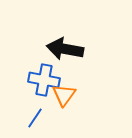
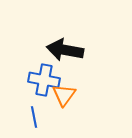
black arrow: moved 1 px down
blue line: moved 1 px left, 1 px up; rotated 45 degrees counterclockwise
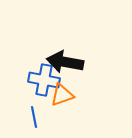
black arrow: moved 12 px down
orange triangle: moved 2 px left; rotated 35 degrees clockwise
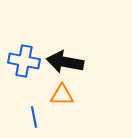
blue cross: moved 20 px left, 19 px up
orange triangle: rotated 20 degrees clockwise
